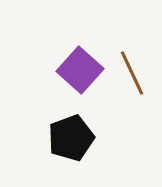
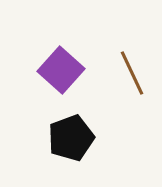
purple square: moved 19 px left
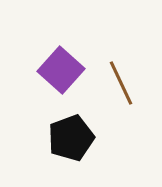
brown line: moved 11 px left, 10 px down
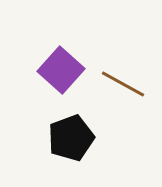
brown line: moved 2 px right, 1 px down; rotated 36 degrees counterclockwise
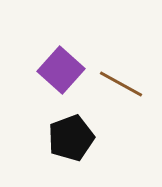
brown line: moved 2 px left
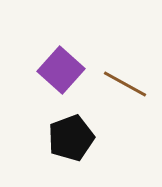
brown line: moved 4 px right
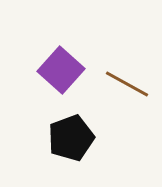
brown line: moved 2 px right
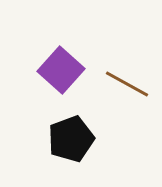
black pentagon: moved 1 px down
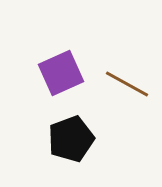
purple square: moved 3 px down; rotated 24 degrees clockwise
